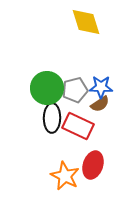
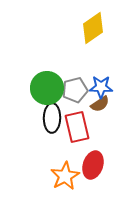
yellow diamond: moved 7 px right, 6 px down; rotated 72 degrees clockwise
red rectangle: moved 1 px left, 1 px down; rotated 52 degrees clockwise
orange star: rotated 16 degrees clockwise
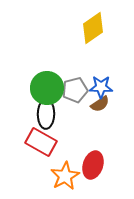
black ellipse: moved 6 px left, 4 px up
red rectangle: moved 36 px left, 15 px down; rotated 48 degrees counterclockwise
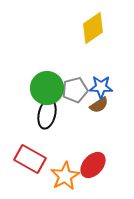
brown semicircle: moved 1 px left, 1 px down
black ellipse: moved 1 px right; rotated 12 degrees clockwise
red rectangle: moved 11 px left, 17 px down
red ellipse: rotated 24 degrees clockwise
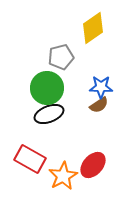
gray pentagon: moved 14 px left, 33 px up
black ellipse: moved 2 px right; rotated 56 degrees clockwise
orange star: moved 2 px left
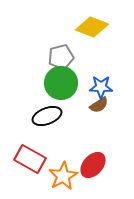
yellow diamond: moved 1 px left, 1 px up; rotated 56 degrees clockwise
green circle: moved 14 px right, 5 px up
black ellipse: moved 2 px left, 2 px down
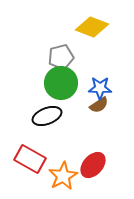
blue star: moved 1 px left, 1 px down
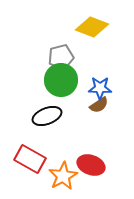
green circle: moved 3 px up
red ellipse: moved 2 px left; rotated 68 degrees clockwise
